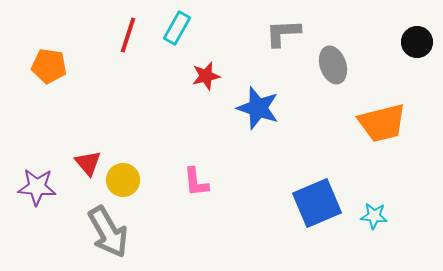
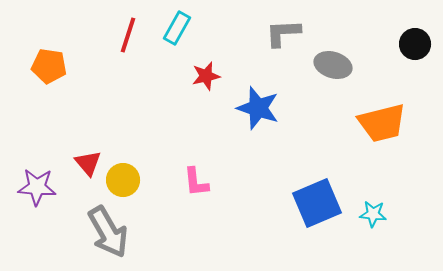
black circle: moved 2 px left, 2 px down
gray ellipse: rotated 54 degrees counterclockwise
cyan star: moved 1 px left, 2 px up
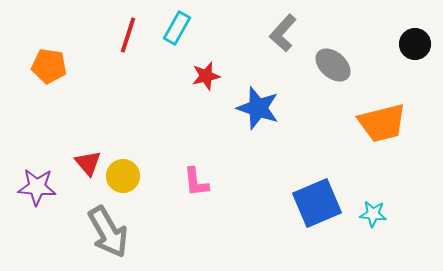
gray L-shape: rotated 45 degrees counterclockwise
gray ellipse: rotated 24 degrees clockwise
yellow circle: moved 4 px up
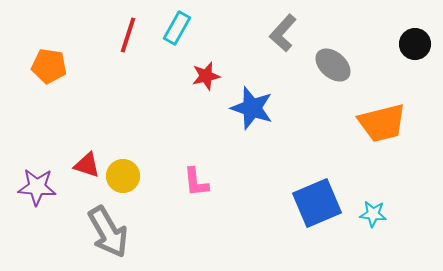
blue star: moved 6 px left
red triangle: moved 1 px left, 2 px down; rotated 32 degrees counterclockwise
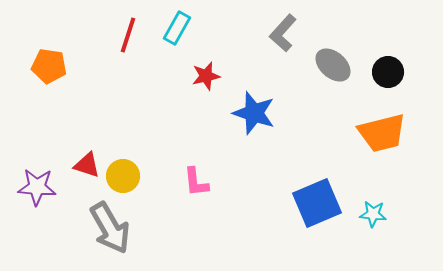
black circle: moved 27 px left, 28 px down
blue star: moved 2 px right, 5 px down
orange trapezoid: moved 10 px down
gray arrow: moved 2 px right, 4 px up
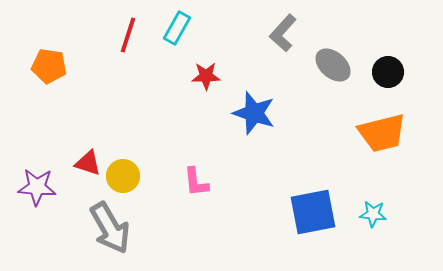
red star: rotated 12 degrees clockwise
red triangle: moved 1 px right, 2 px up
blue square: moved 4 px left, 9 px down; rotated 12 degrees clockwise
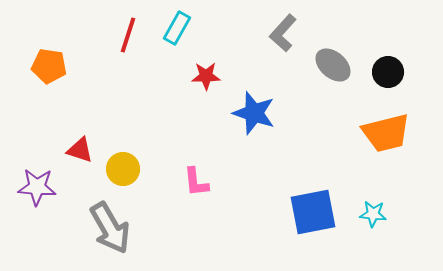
orange trapezoid: moved 4 px right
red triangle: moved 8 px left, 13 px up
yellow circle: moved 7 px up
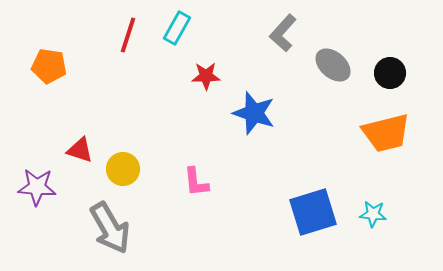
black circle: moved 2 px right, 1 px down
blue square: rotated 6 degrees counterclockwise
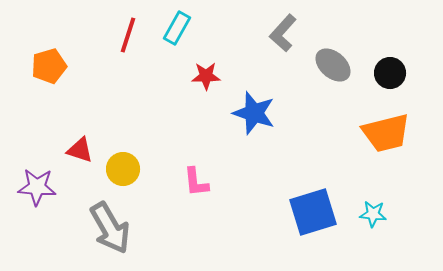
orange pentagon: rotated 24 degrees counterclockwise
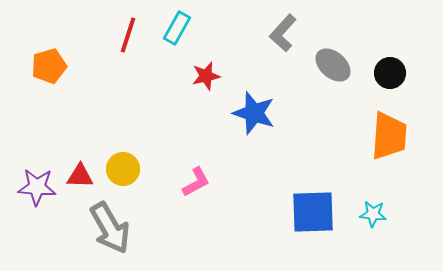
red star: rotated 12 degrees counterclockwise
orange trapezoid: moved 3 px right, 3 px down; rotated 72 degrees counterclockwise
red triangle: moved 26 px down; rotated 16 degrees counterclockwise
pink L-shape: rotated 112 degrees counterclockwise
blue square: rotated 15 degrees clockwise
